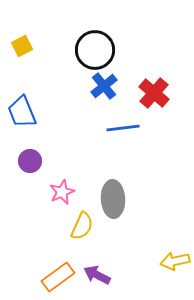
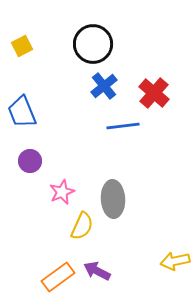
black circle: moved 2 px left, 6 px up
blue line: moved 2 px up
purple arrow: moved 4 px up
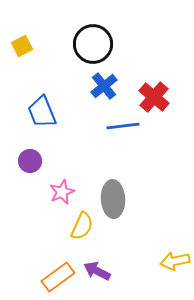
red cross: moved 4 px down
blue trapezoid: moved 20 px right
